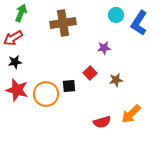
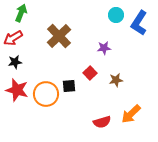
brown cross: moved 4 px left, 13 px down; rotated 35 degrees counterclockwise
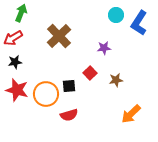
red semicircle: moved 33 px left, 7 px up
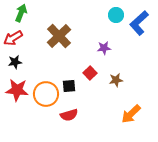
blue L-shape: rotated 15 degrees clockwise
red star: rotated 10 degrees counterclockwise
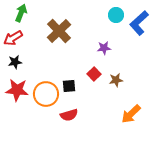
brown cross: moved 5 px up
red square: moved 4 px right, 1 px down
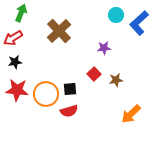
black square: moved 1 px right, 3 px down
red semicircle: moved 4 px up
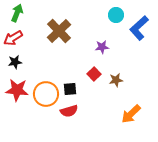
green arrow: moved 4 px left
blue L-shape: moved 5 px down
purple star: moved 2 px left, 1 px up
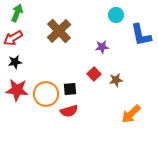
blue L-shape: moved 2 px right, 7 px down; rotated 60 degrees counterclockwise
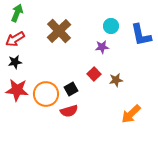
cyan circle: moved 5 px left, 11 px down
red arrow: moved 2 px right, 1 px down
black square: moved 1 px right; rotated 24 degrees counterclockwise
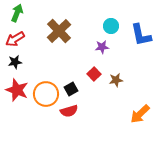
red star: rotated 15 degrees clockwise
orange arrow: moved 9 px right
